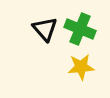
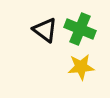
black triangle: moved 1 px down; rotated 12 degrees counterclockwise
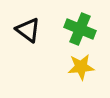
black triangle: moved 17 px left
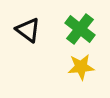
green cross: rotated 16 degrees clockwise
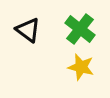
yellow star: rotated 20 degrees clockwise
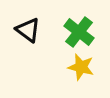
green cross: moved 1 px left, 3 px down
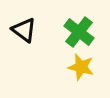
black triangle: moved 4 px left
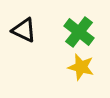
black triangle: rotated 12 degrees counterclockwise
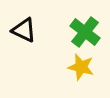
green cross: moved 6 px right
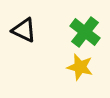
yellow star: moved 1 px left
